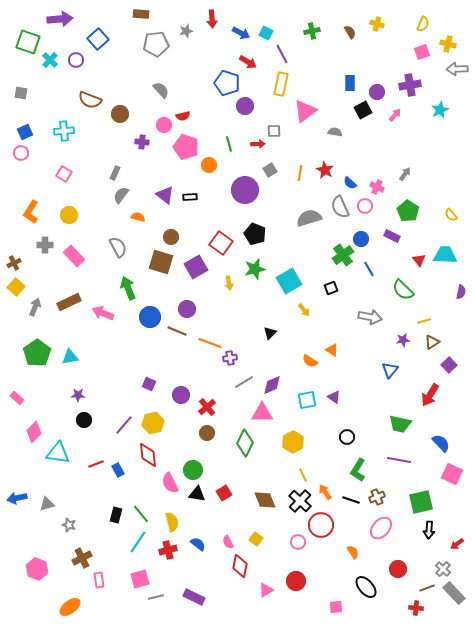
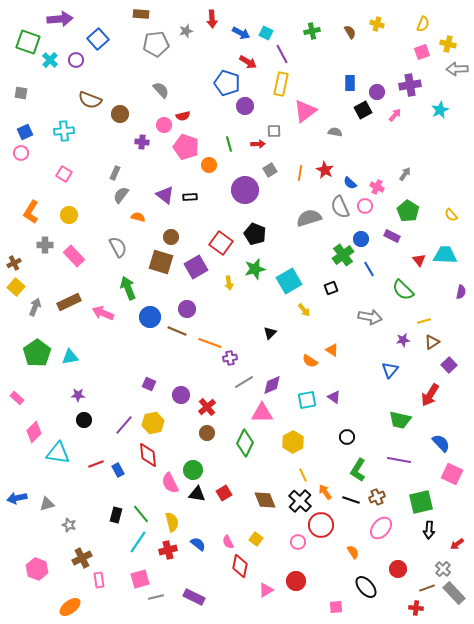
green trapezoid at (400, 424): moved 4 px up
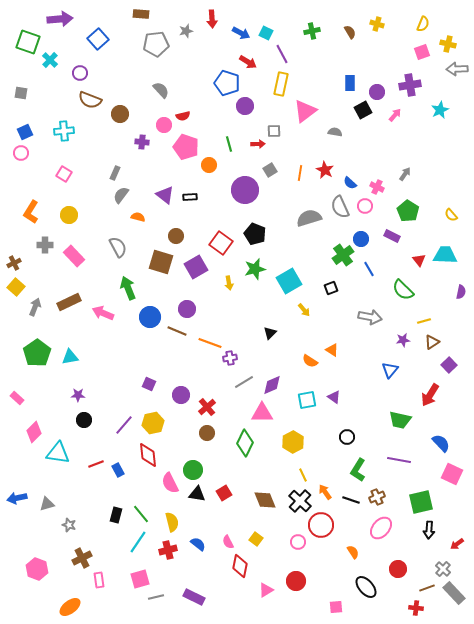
purple circle at (76, 60): moved 4 px right, 13 px down
brown circle at (171, 237): moved 5 px right, 1 px up
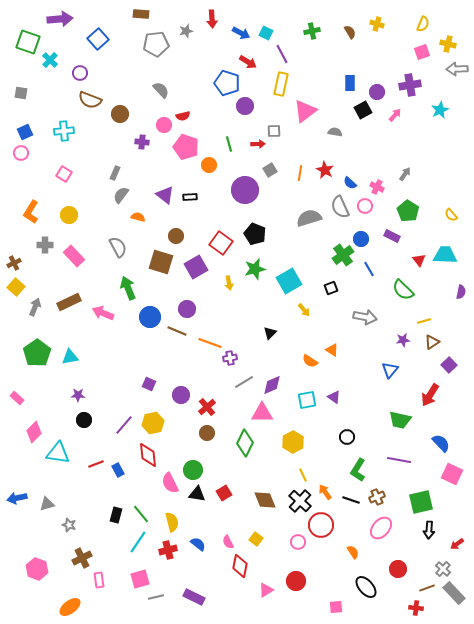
gray arrow at (370, 317): moved 5 px left
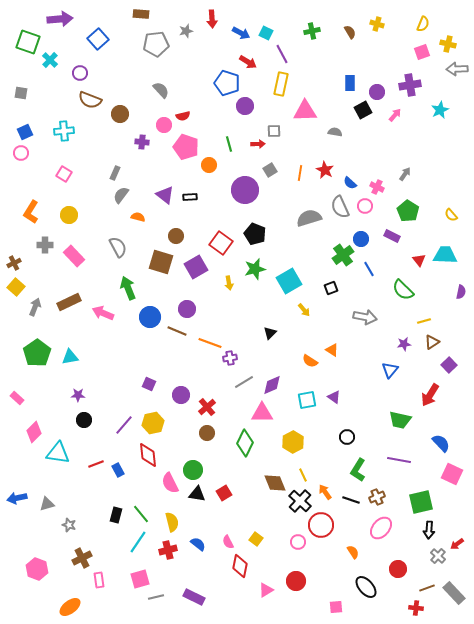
pink triangle at (305, 111): rotated 35 degrees clockwise
purple star at (403, 340): moved 1 px right, 4 px down
brown diamond at (265, 500): moved 10 px right, 17 px up
gray cross at (443, 569): moved 5 px left, 13 px up
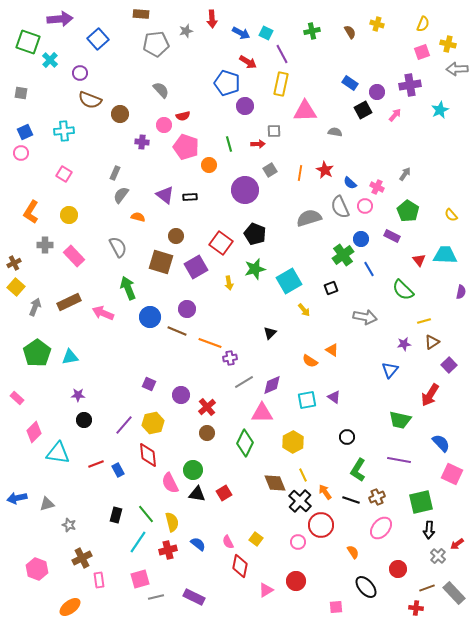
blue rectangle at (350, 83): rotated 56 degrees counterclockwise
green line at (141, 514): moved 5 px right
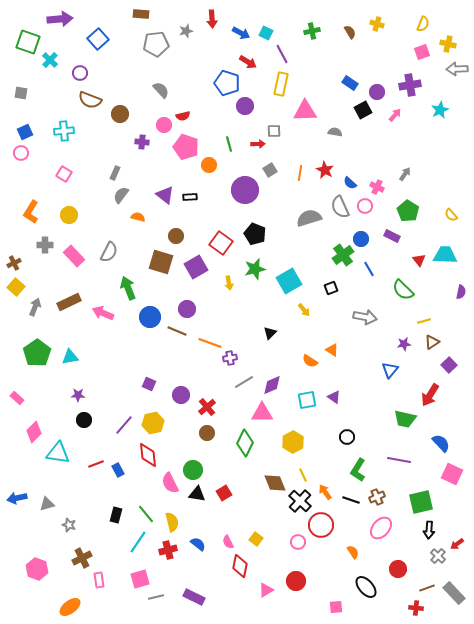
gray semicircle at (118, 247): moved 9 px left, 5 px down; rotated 55 degrees clockwise
green trapezoid at (400, 420): moved 5 px right, 1 px up
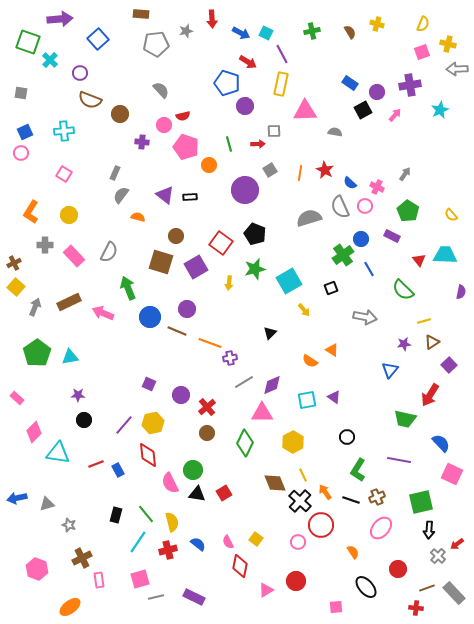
yellow arrow at (229, 283): rotated 16 degrees clockwise
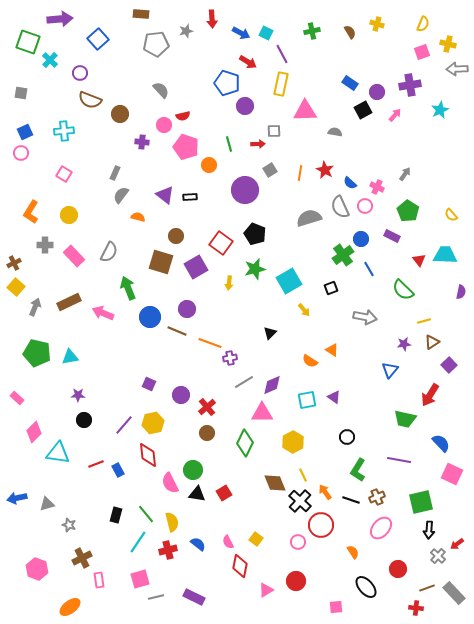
green pentagon at (37, 353): rotated 24 degrees counterclockwise
